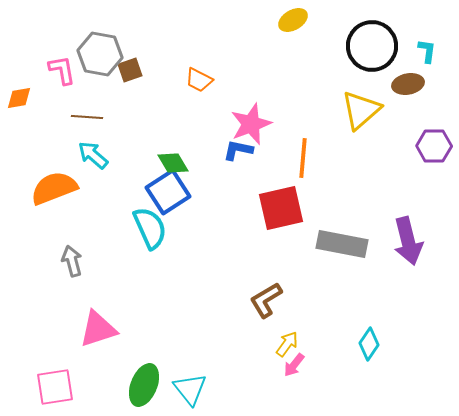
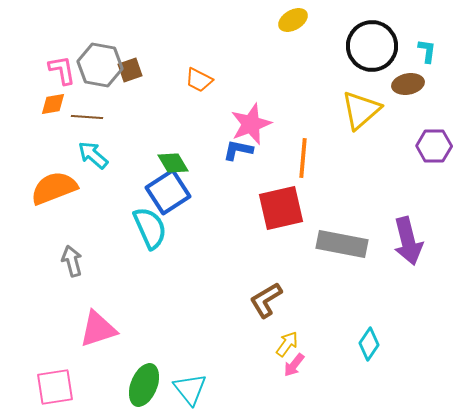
gray hexagon: moved 11 px down
orange diamond: moved 34 px right, 6 px down
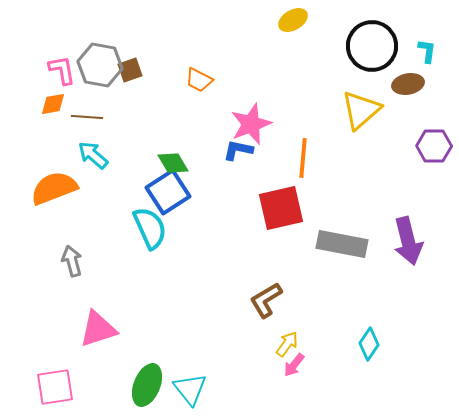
green ellipse: moved 3 px right
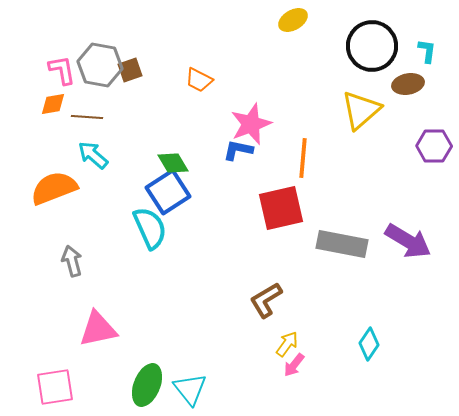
purple arrow: rotated 45 degrees counterclockwise
pink triangle: rotated 6 degrees clockwise
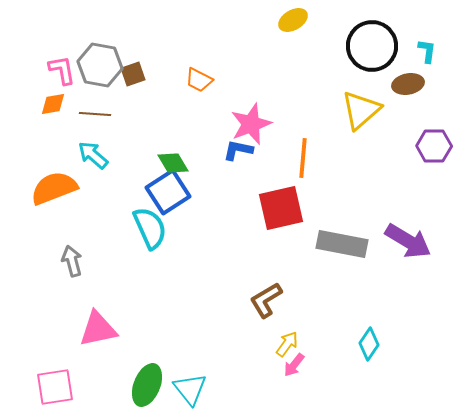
brown square: moved 3 px right, 4 px down
brown line: moved 8 px right, 3 px up
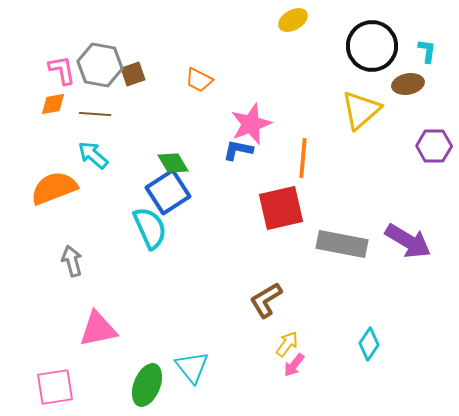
cyan triangle: moved 2 px right, 22 px up
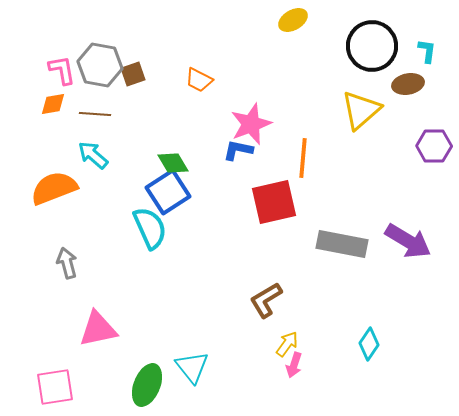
red square: moved 7 px left, 6 px up
gray arrow: moved 5 px left, 2 px down
pink arrow: rotated 20 degrees counterclockwise
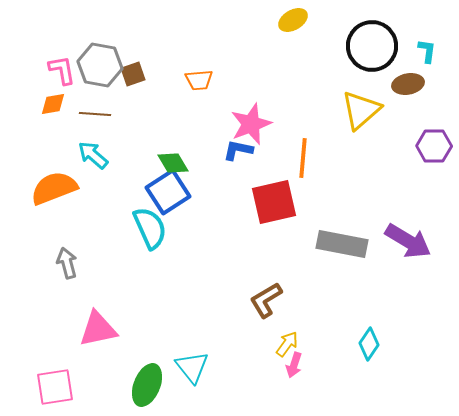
orange trapezoid: rotated 32 degrees counterclockwise
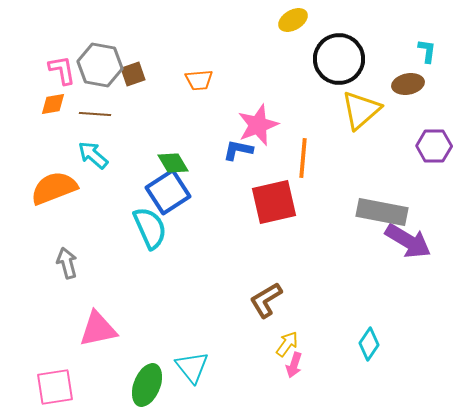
black circle: moved 33 px left, 13 px down
pink star: moved 7 px right, 1 px down
gray rectangle: moved 40 px right, 32 px up
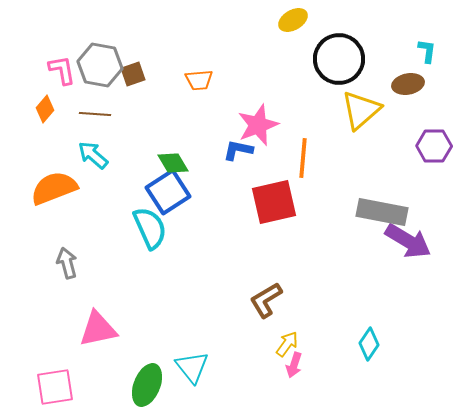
orange diamond: moved 8 px left, 5 px down; rotated 40 degrees counterclockwise
